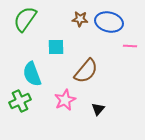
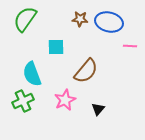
green cross: moved 3 px right
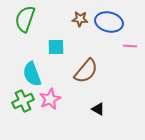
green semicircle: rotated 16 degrees counterclockwise
pink star: moved 15 px left, 1 px up
black triangle: rotated 40 degrees counterclockwise
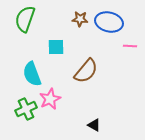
green cross: moved 3 px right, 8 px down
black triangle: moved 4 px left, 16 px down
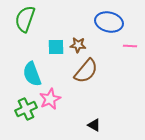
brown star: moved 2 px left, 26 px down
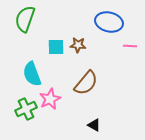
brown semicircle: moved 12 px down
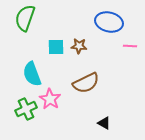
green semicircle: moved 1 px up
brown star: moved 1 px right, 1 px down
brown semicircle: rotated 24 degrees clockwise
pink star: rotated 15 degrees counterclockwise
black triangle: moved 10 px right, 2 px up
